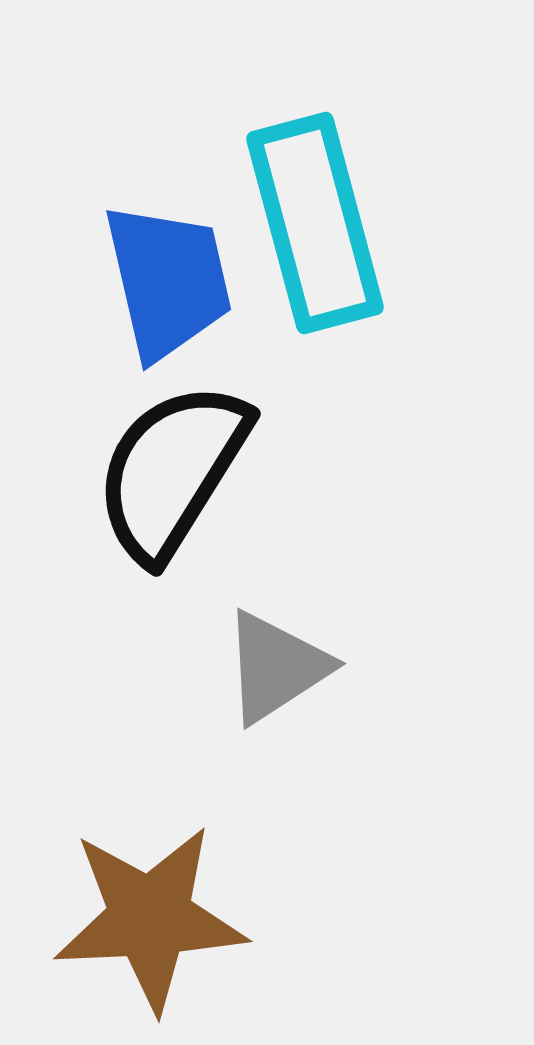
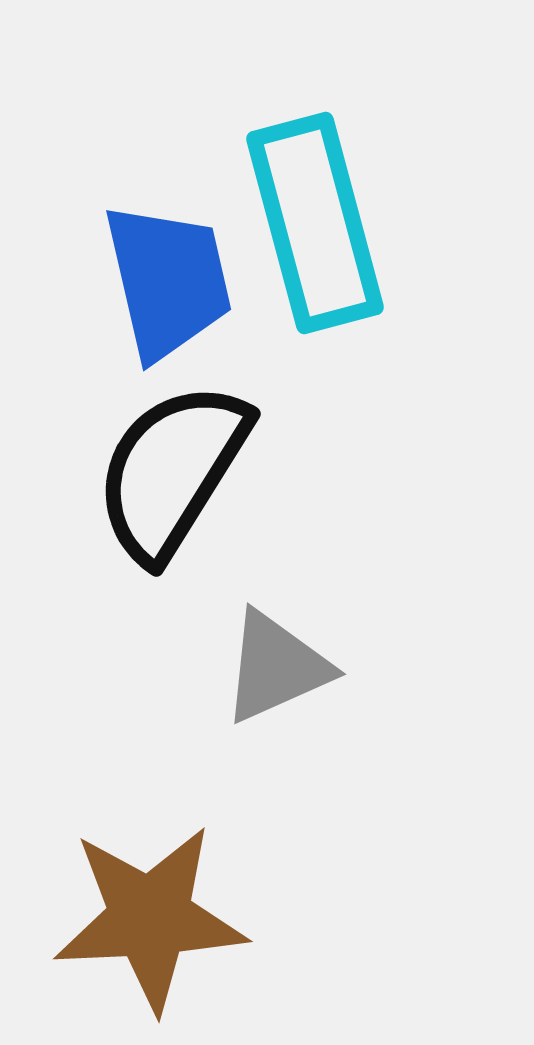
gray triangle: rotated 9 degrees clockwise
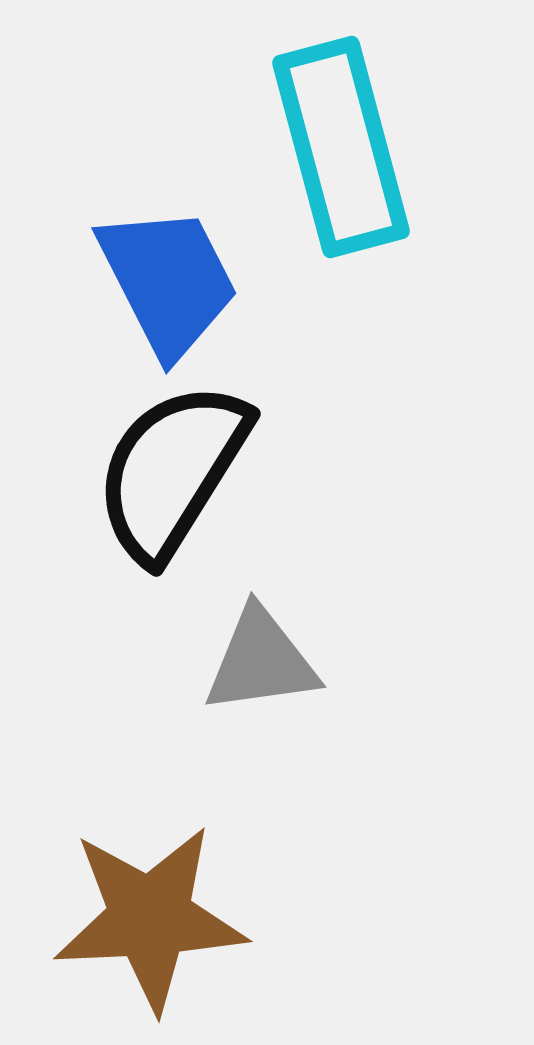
cyan rectangle: moved 26 px right, 76 px up
blue trapezoid: rotated 14 degrees counterclockwise
gray triangle: moved 15 px left, 6 px up; rotated 16 degrees clockwise
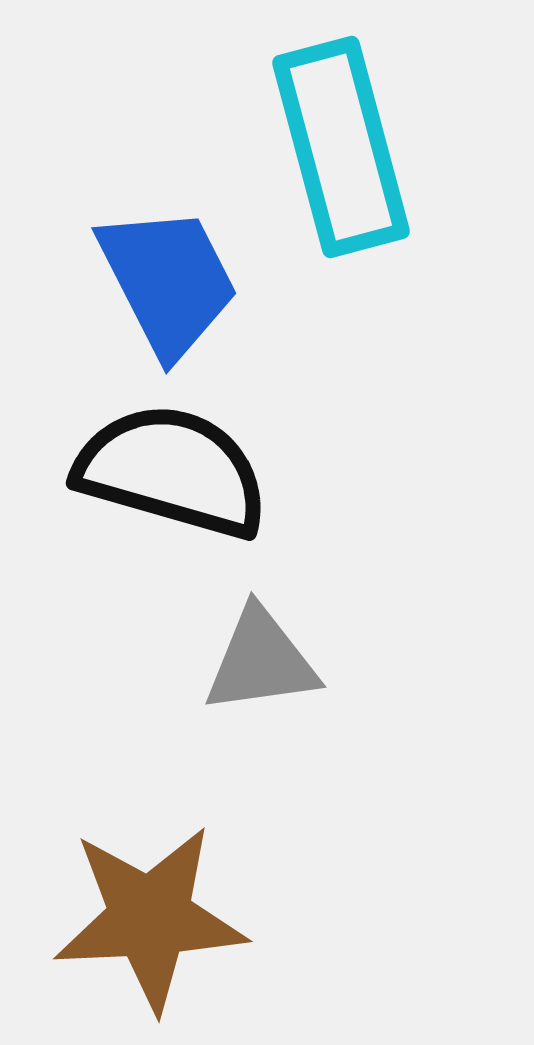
black semicircle: rotated 74 degrees clockwise
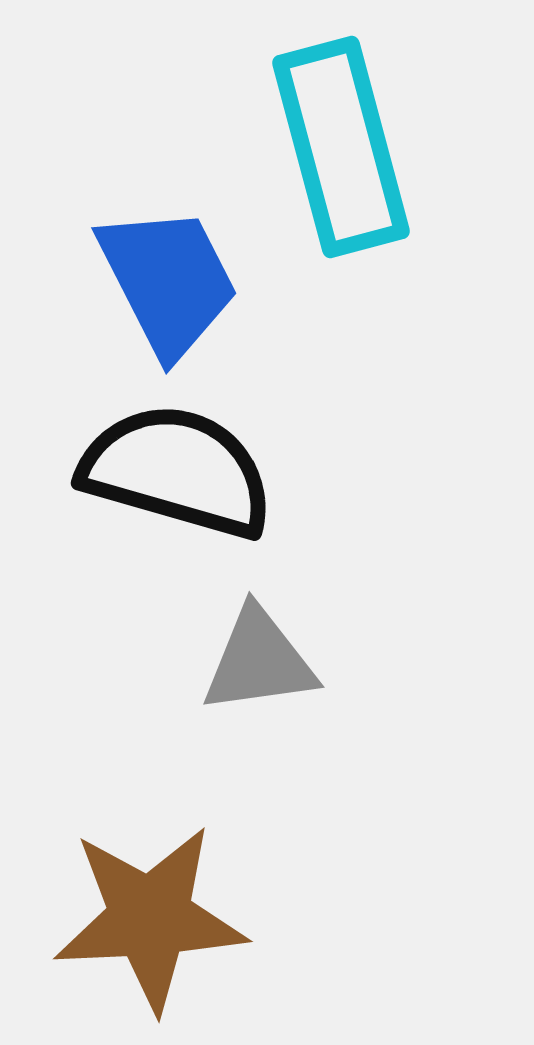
black semicircle: moved 5 px right
gray triangle: moved 2 px left
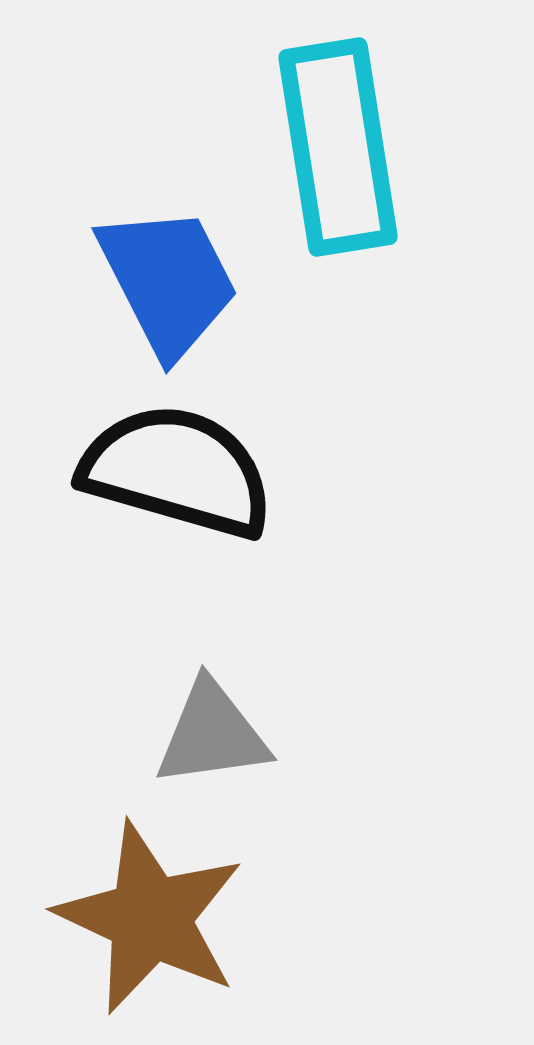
cyan rectangle: moved 3 px left; rotated 6 degrees clockwise
gray triangle: moved 47 px left, 73 px down
brown star: rotated 28 degrees clockwise
